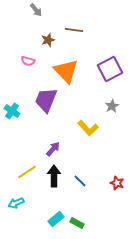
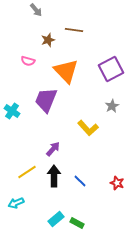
purple square: moved 1 px right
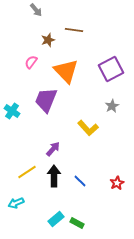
pink semicircle: moved 3 px right, 1 px down; rotated 112 degrees clockwise
red star: rotated 24 degrees clockwise
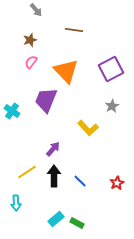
brown star: moved 18 px left
cyan arrow: rotated 70 degrees counterclockwise
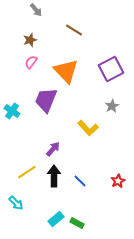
brown line: rotated 24 degrees clockwise
red star: moved 1 px right, 2 px up
cyan arrow: rotated 42 degrees counterclockwise
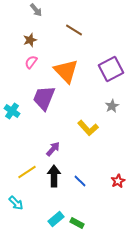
purple trapezoid: moved 2 px left, 2 px up
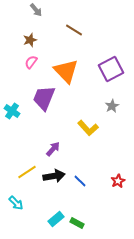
black arrow: rotated 80 degrees clockwise
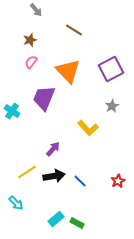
orange triangle: moved 2 px right
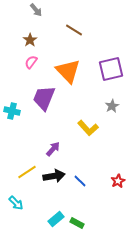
brown star: rotated 16 degrees counterclockwise
purple square: rotated 15 degrees clockwise
cyan cross: rotated 21 degrees counterclockwise
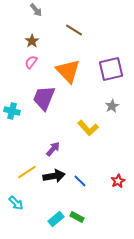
brown star: moved 2 px right, 1 px down
green rectangle: moved 6 px up
